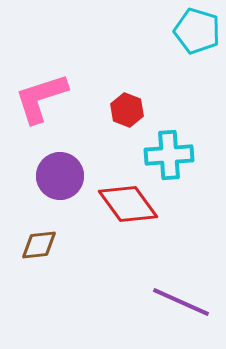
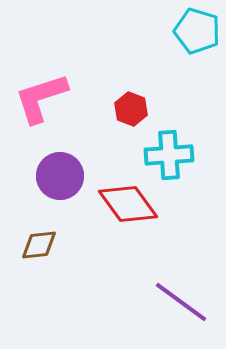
red hexagon: moved 4 px right, 1 px up
purple line: rotated 12 degrees clockwise
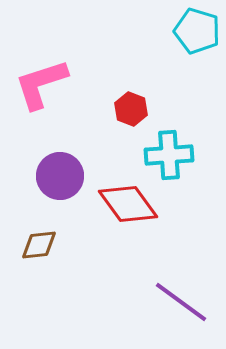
pink L-shape: moved 14 px up
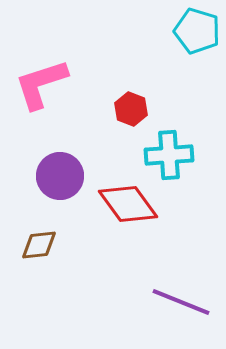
purple line: rotated 14 degrees counterclockwise
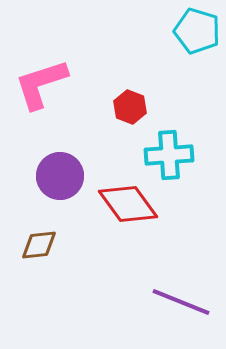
red hexagon: moved 1 px left, 2 px up
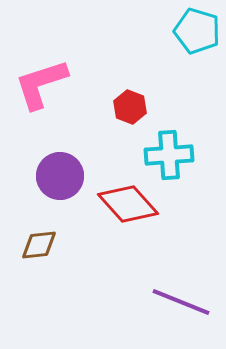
red diamond: rotated 6 degrees counterclockwise
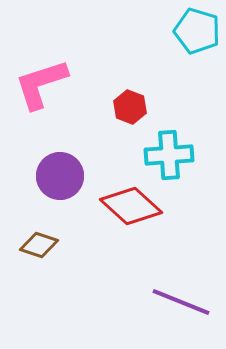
red diamond: moved 3 px right, 2 px down; rotated 6 degrees counterclockwise
brown diamond: rotated 24 degrees clockwise
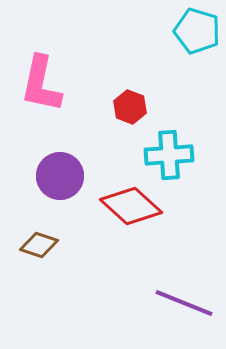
pink L-shape: rotated 60 degrees counterclockwise
purple line: moved 3 px right, 1 px down
